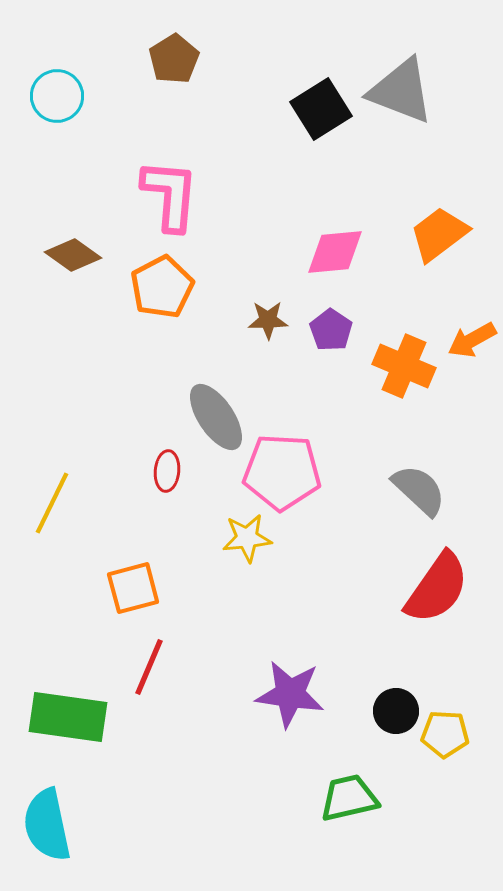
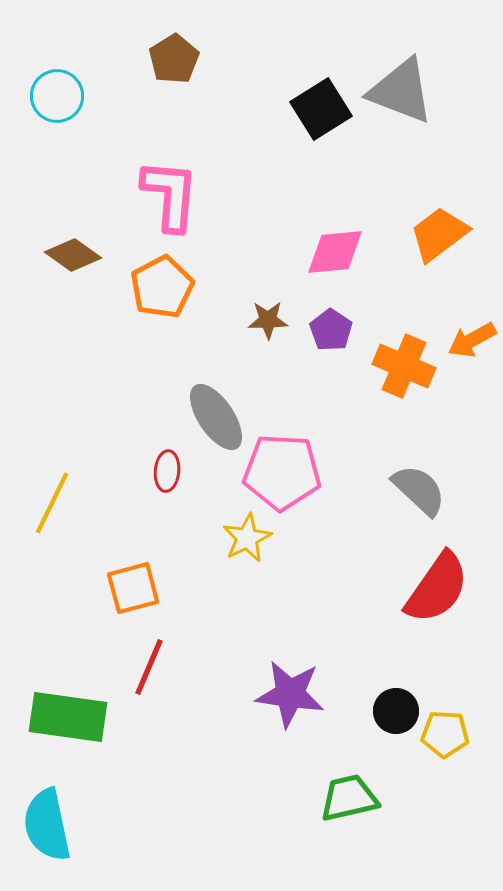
yellow star: rotated 21 degrees counterclockwise
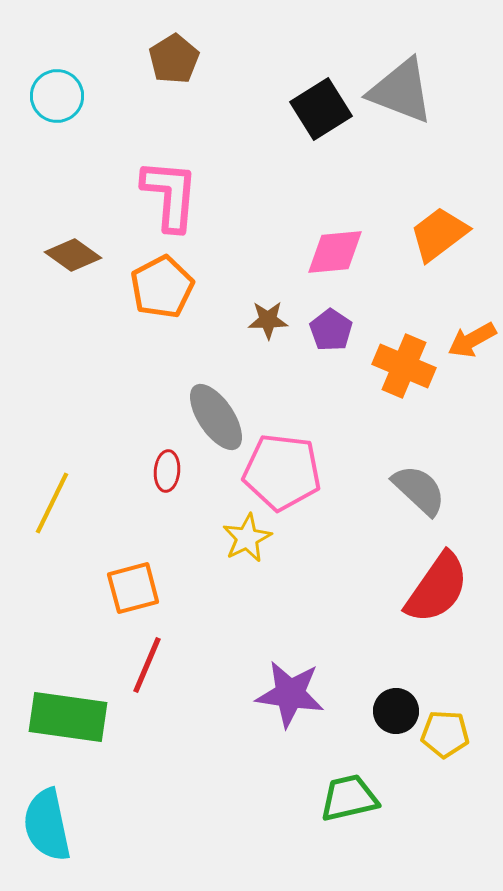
pink pentagon: rotated 4 degrees clockwise
red line: moved 2 px left, 2 px up
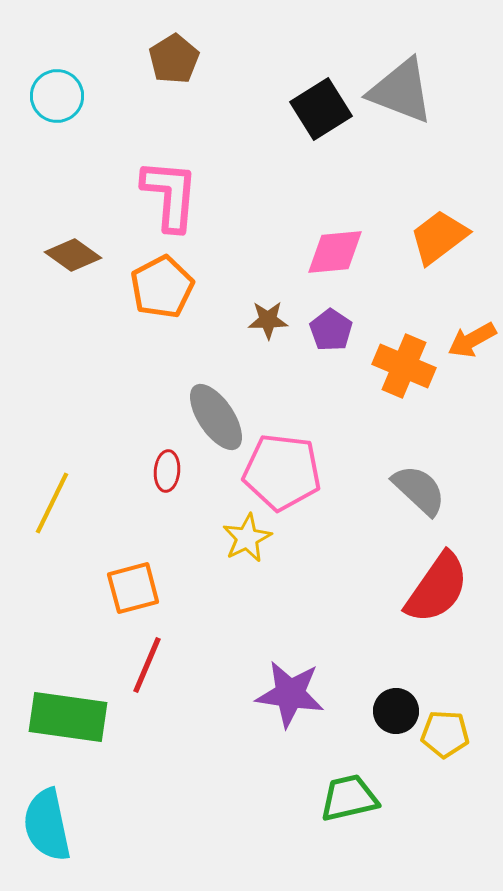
orange trapezoid: moved 3 px down
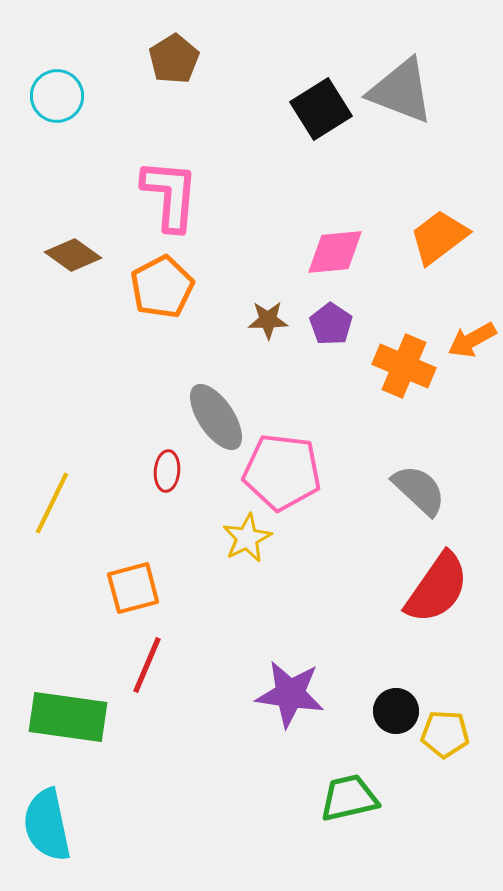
purple pentagon: moved 6 px up
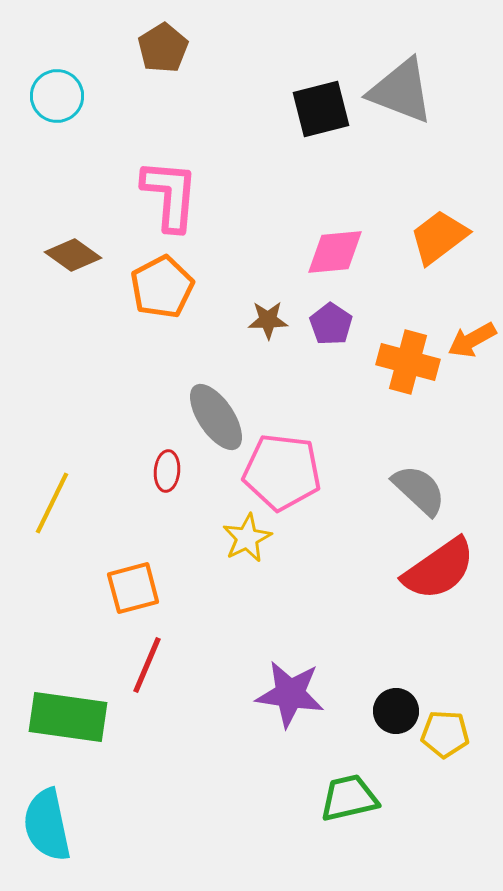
brown pentagon: moved 11 px left, 11 px up
black square: rotated 18 degrees clockwise
orange cross: moved 4 px right, 4 px up; rotated 8 degrees counterclockwise
red semicircle: moved 2 px right, 19 px up; rotated 20 degrees clockwise
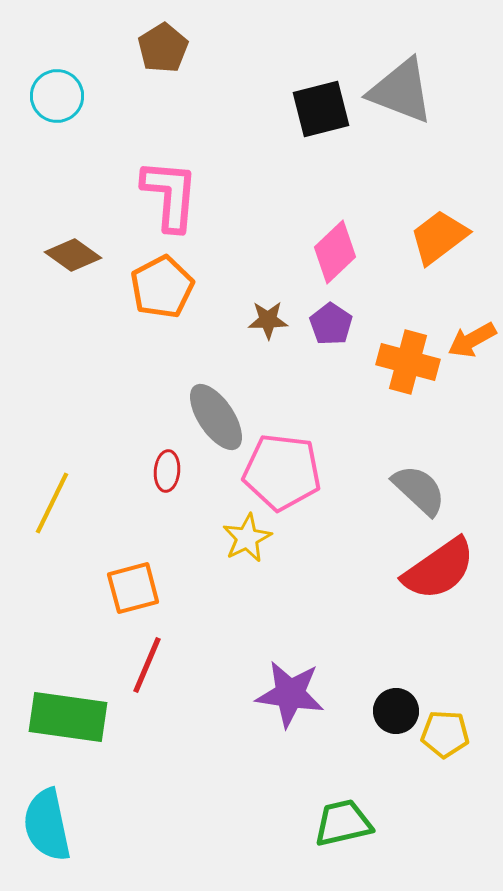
pink diamond: rotated 38 degrees counterclockwise
green trapezoid: moved 6 px left, 25 px down
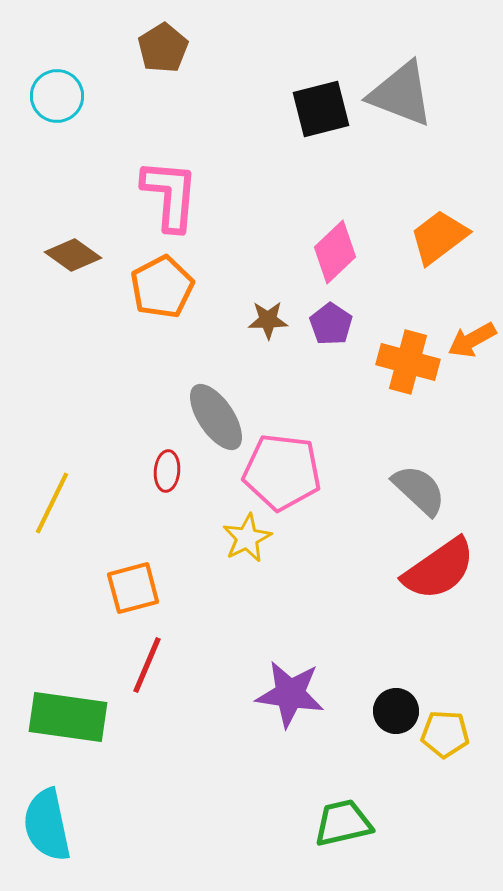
gray triangle: moved 3 px down
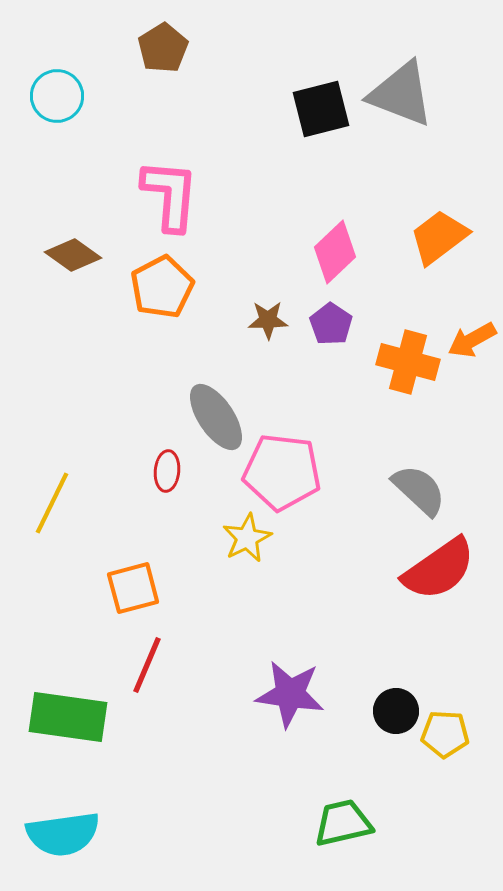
cyan semicircle: moved 16 px right, 9 px down; rotated 86 degrees counterclockwise
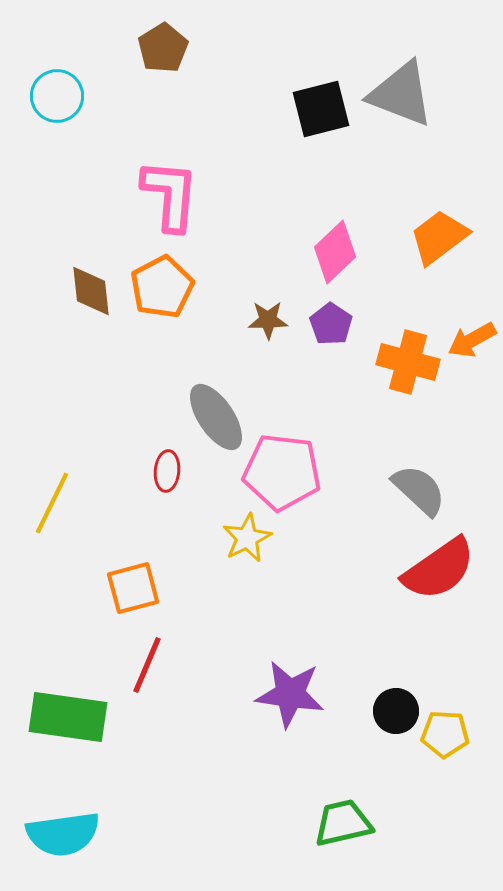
brown diamond: moved 18 px right, 36 px down; rotated 48 degrees clockwise
